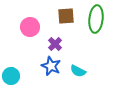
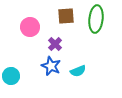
cyan semicircle: rotated 49 degrees counterclockwise
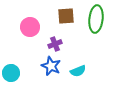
purple cross: rotated 24 degrees clockwise
cyan circle: moved 3 px up
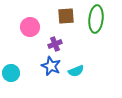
cyan semicircle: moved 2 px left
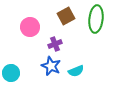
brown square: rotated 24 degrees counterclockwise
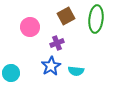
purple cross: moved 2 px right, 1 px up
blue star: rotated 18 degrees clockwise
cyan semicircle: rotated 28 degrees clockwise
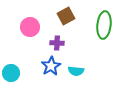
green ellipse: moved 8 px right, 6 px down
purple cross: rotated 24 degrees clockwise
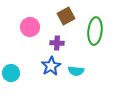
green ellipse: moved 9 px left, 6 px down
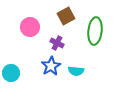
purple cross: rotated 24 degrees clockwise
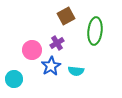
pink circle: moved 2 px right, 23 px down
purple cross: rotated 32 degrees clockwise
cyan circle: moved 3 px right, 6 px down
